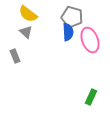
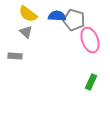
gray pentagon: moved 2 px right, 3 px down
blue semicircle: moved 11 px left, 16 px up; rotated 84 degrees counterclockwise
gray rectangle: rotated 64 degrees counterclockwise
green rectangle: moved 15 px up
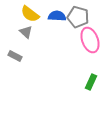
yellow semicircle: moved 2 px right
gray pentagon: moved 4 px right, 3 px up
gray rectangle: rotated 24 degrees clockwise
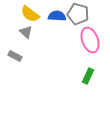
gray pentagon: moved 3 px up
green rectangle: moved 3 px left, 6 px up
